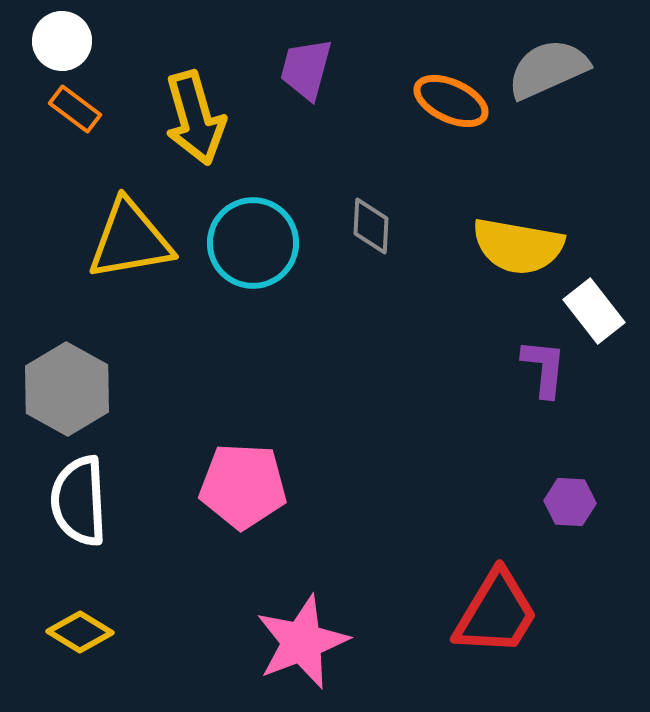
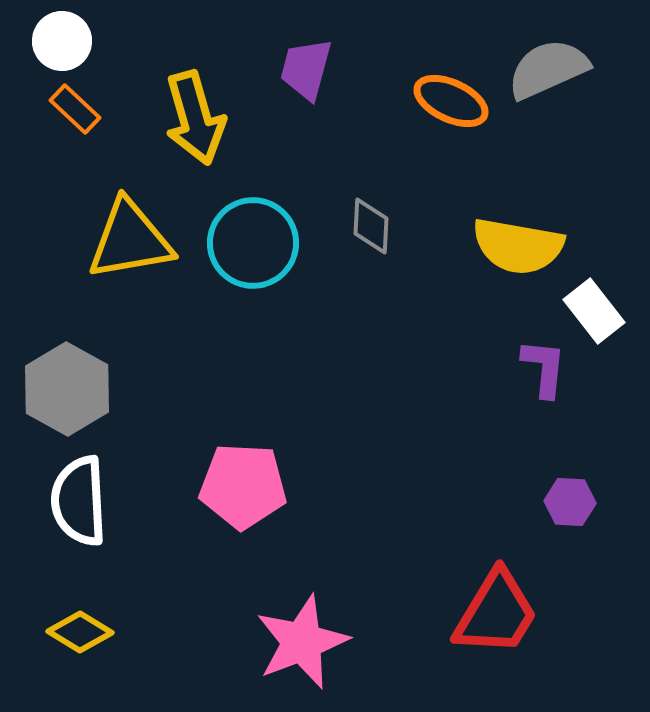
orange rectangle: rotated 6 degrees clockwise
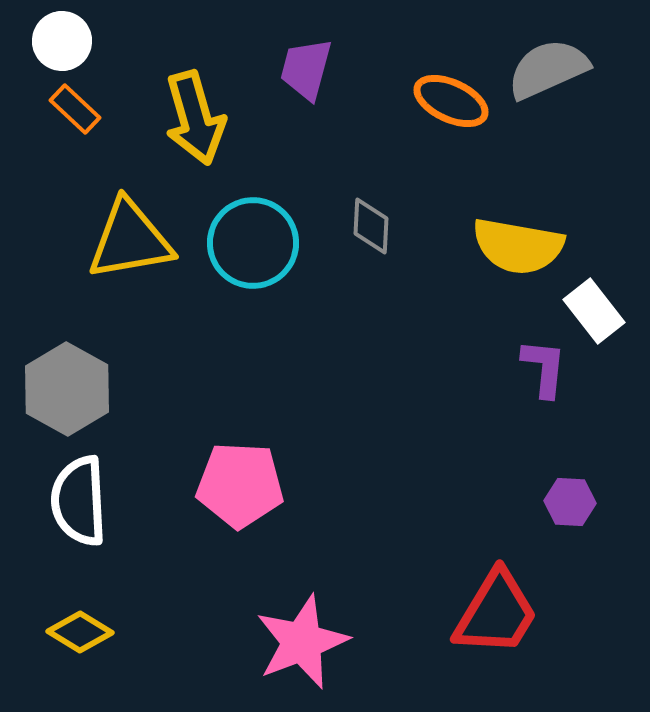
pink pentagon: moved 3 px left, 1 px up
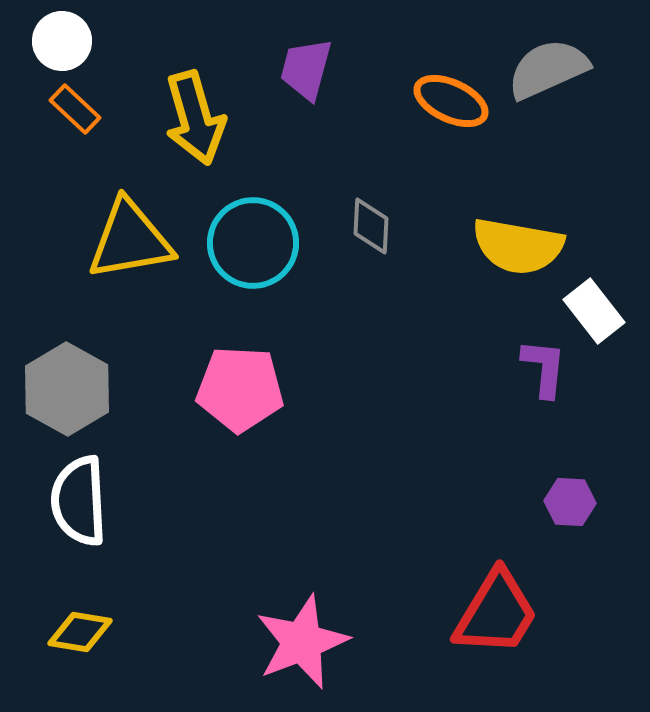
pink pentagon: moved 96 px up
yellow diamond: rotated 22 degrees counterclockwise
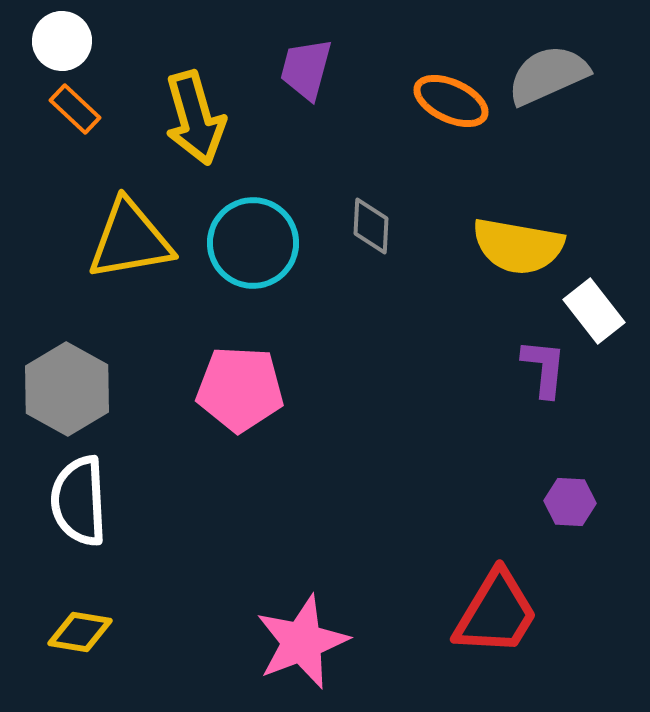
gray semicircle: moved 6 px down
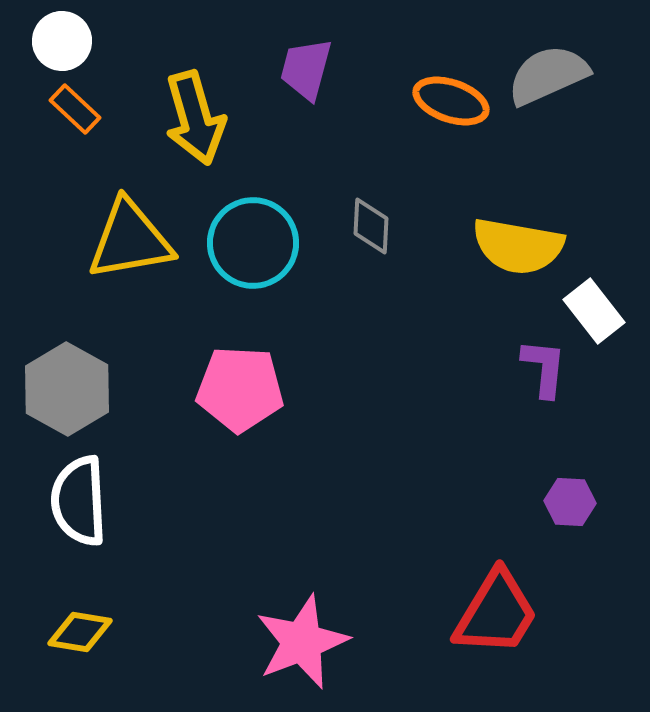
orange ellipse: rotated 6 degrees counterclockwise
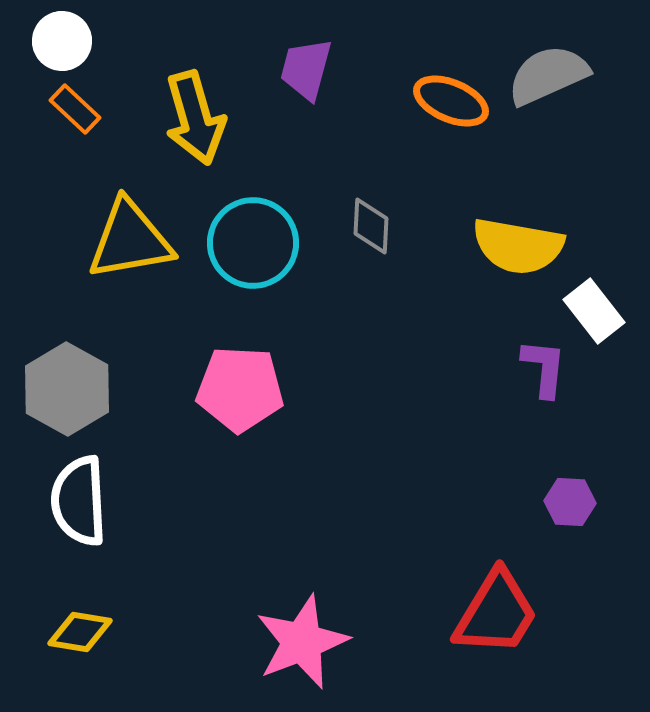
orange ellipse: rotated 4 degrees clockwise
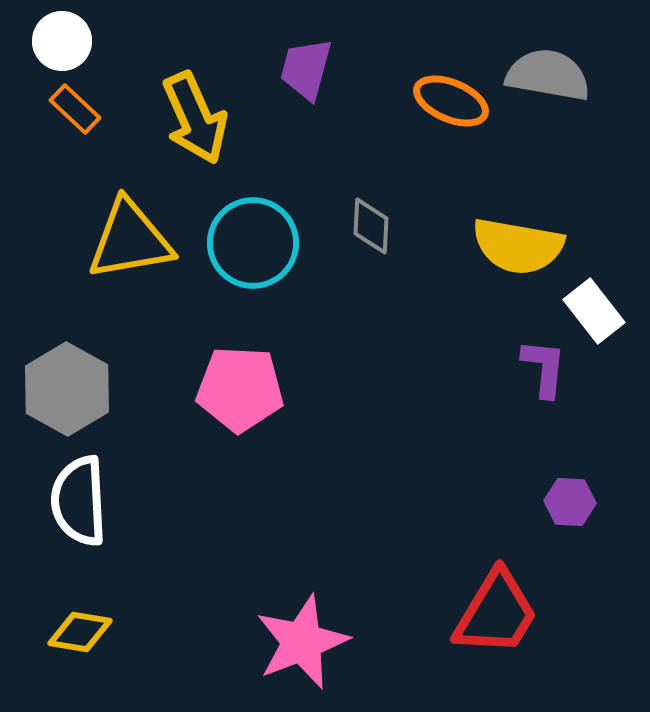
gray semicircle: rotated 34 degrees clockwise
yellow arrow: rotated 8 degrees counterclockwise
